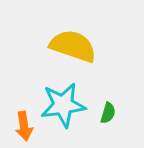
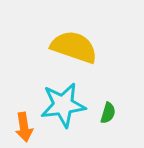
yellow semicircle: moved 1 px right, 1 px down
orange arrow: moved 1 px down
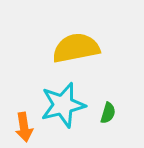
yellow semicircle: moved 2 px right, 1 px down; rotated 30 degrees counterclockwise
cyan star: rotated 6 degrees counterclockwise
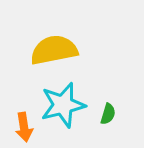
yellow semicircle: moved 22 px left, 2 px down
green semicircle: moved 1 px down
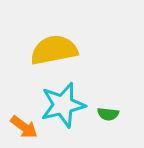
green semicircle: rotated 80 degrees clockwise
orange arrow: rotated 44 degrees counterclockwise
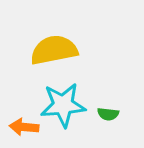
cyan star: rotated 9 degrees clockwise
orange arrow: rotated 148 degrees clockwise
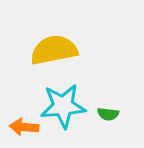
cyan star: moved 1 px down
